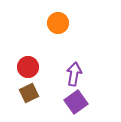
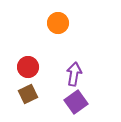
brown square: moved 1 px left, 1 px down
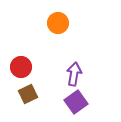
red circle: moved 7 px left
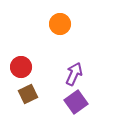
orange circle: moved 2 px right, 1 px down
purple arrow: rotated 15 degrees clockwise
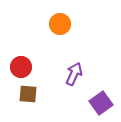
brown square: rotated 30 degrees clockwise
purple square: moved 25 px right, 1 px down
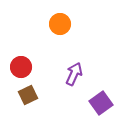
brown square: moved 1 px down; rotated 30 degrees counterclockwise
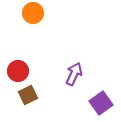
orange circle: moved 27 px left, 11 px up
red circle: moved 3 px left, 4 px down
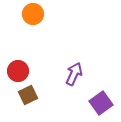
orange circle: moved 1 px down
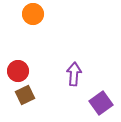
purple arrow: rotated 20 degrees counterclockwise
brown square: moved 3 px left
